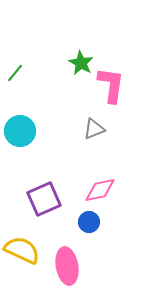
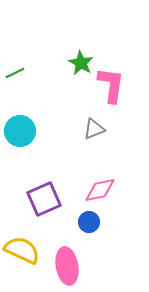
green line: rotated 24 degrees clockwise
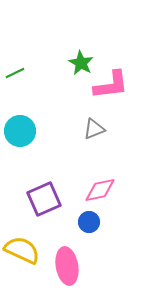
pink L-shape: rotated 75 degrees clockwise
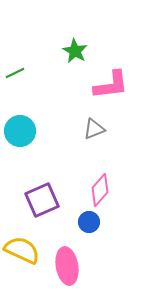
green star: moved 6 px left, 12 px up
pink diamond: rotated 36 degrees counterclockwise
purple square: moved 2 px left, 1 px down
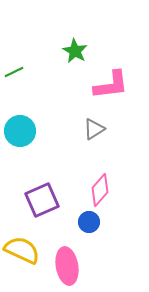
green line: moved 1 px left, 1 px up
gray triangle: rotated 10 degrees counterclockwise
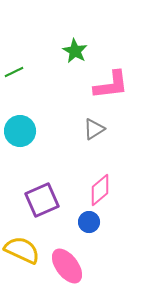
pink diamond: rotated 8 degrees clockwise
pink ellipse: rotated 27 degrees counterclockwise
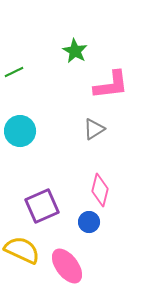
pink diamond: rotated 36 degrees counterclockwise
purple square: moved 6 px down
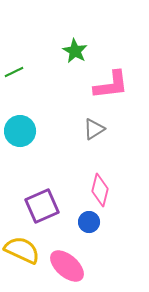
pink ellipse: rotated 12 degrees counterclockwise
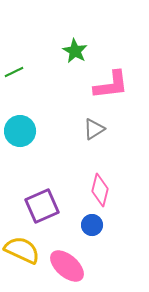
blue circle: moved 3 px right, 3 px down
